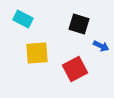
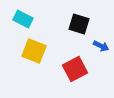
yellow square: moved 3 px left, 2 px up; rotated 25 degrees clockwise
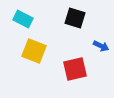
black square: moved 4 px left, 6 px up
red square: rotated 15 degrees clockwise
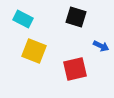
black square: moved 1 px right, 1 px up
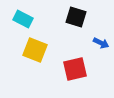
blue arrow: moved 3 px up
yellow square: moved 1 px right, 1 px up
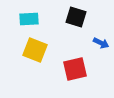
cyan rectangle: moved 6 px right; rotated 30 degrees counterclockwise
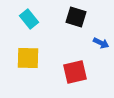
cyan rectangle: rotated 54 degrees clockwise
yellow square: moved 7 px left, 8 px down; rotated 20 degrees counterclockwise
red square: moved 3 px down
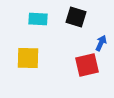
cyan rectangle: moved 9 px right; rotated 48 degrees counterclockwise
blue arrow: rotated 91 degrees counterclockwise
red square: moved 12 px right, 7 px up
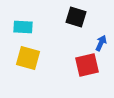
cyan rectangle: moved 15 px left, 8 px down
yellow square: rotated 15 degrees clockwise
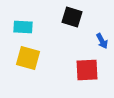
black square: moved 4 px left
blue arrow: moved 1 px right, 2 px up; rotated 126 degrees clockwise
red square: moved 5 px down; rotated 10 degrees clockwise
